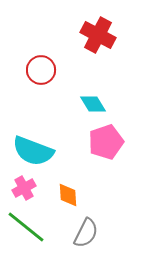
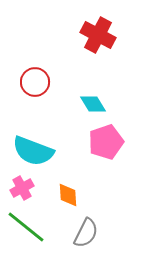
red circle: moved 6 px left, 12 px down
pink cross: moved 2 px left
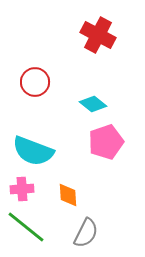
cyan diamond: rotated 20 degrees counterclockwise
pink cross: moved 1 px down; rotated 25 degrees clockwise
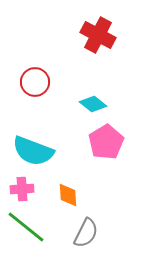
pink pentagon: rotated 12 degrees counterclockwise
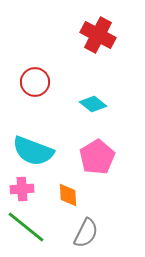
pink pentagon: moved 9 px left, 15 px down
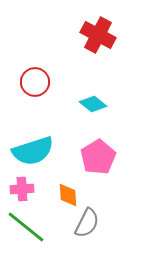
cyan semicircle: rotated 39 degrees counterclockwise
pink pentagon: moved 1 px right
gray semicircle: moved 1 px right, 10 px up
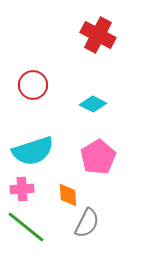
red circle: moved 2 px left, 3 px down
cyan diamond: rotated 12 degrees counterclockwise
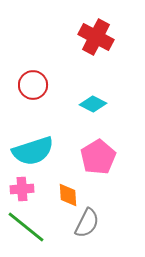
red cross: moved 2 px left, 2 px down
